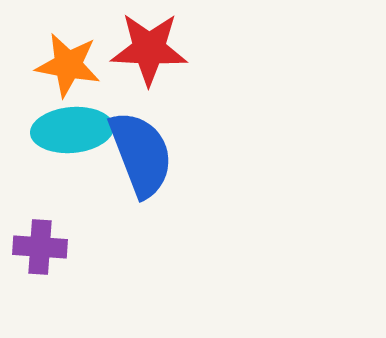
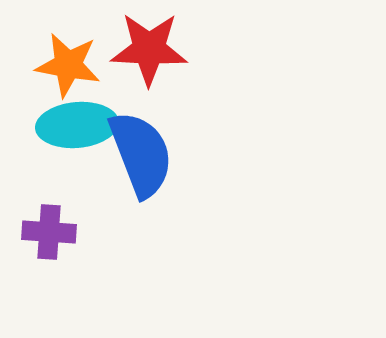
cyan ellipse: moved 5 px right, 5 px up
purple cross: moved 9 px right, 15 px up
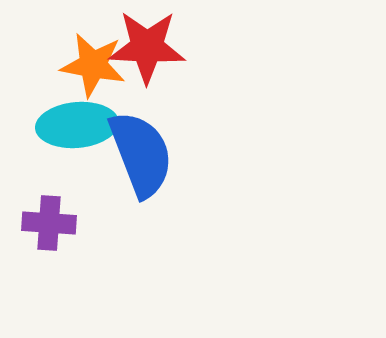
red star: moved 2 px left, 2 px up
orange star: moved 25 px right
purple cross: moved 9 px up
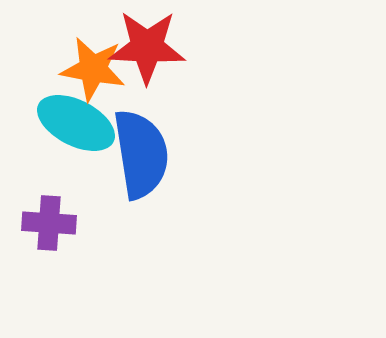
orange star: moved 4 px down
cyan ellipse: moved 1 px left, 2 px up; rotated 32 degrees clockwise
blue semicircle: rotated 12 degrees clockwise
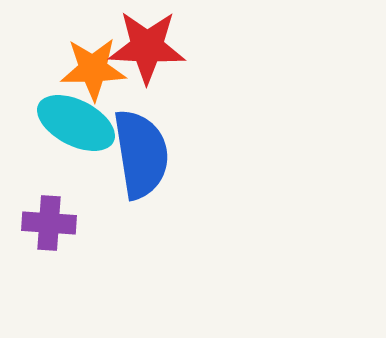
orange star: rotated 12 degrees counterclockwise
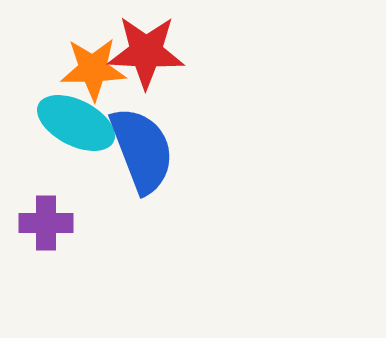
red star: moved 1 px left, 5 px down
blue semicircle: moved 1 px right, 4 px up; rotated 12 degrees counterclockwise
purple cross: moved 3 px left; rotated 4 degrees counterclockwise
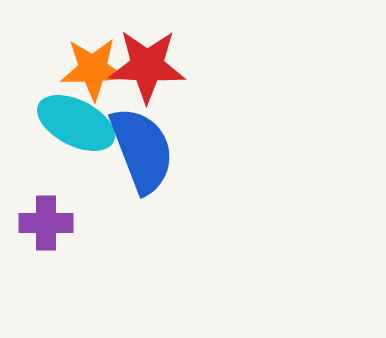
red star: moved 1 px right, 14 px down
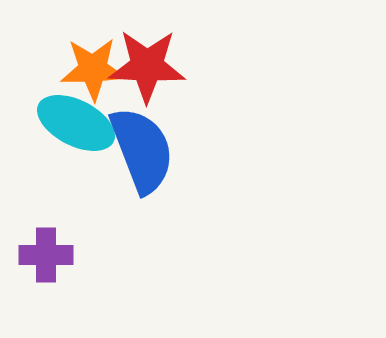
purple cross: moved 32 px down
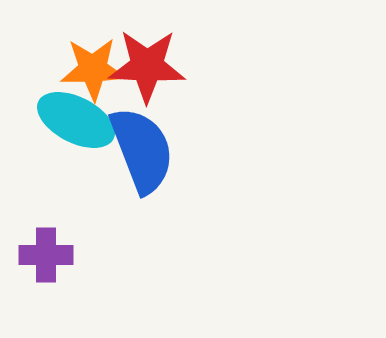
cyan ellipse: moved 3 px up
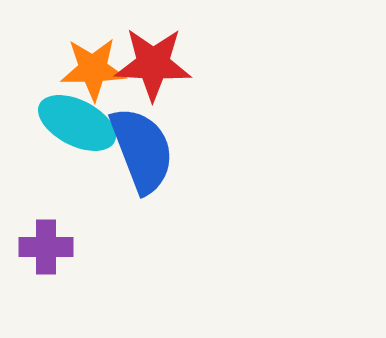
red star: moved 6 px right, 2 px up
cyan ellipse: moved 1 px right, 3 px down
purple cross: moved 8 px up
